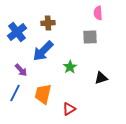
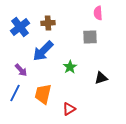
blue cross: moved 3 px right, 5 px up
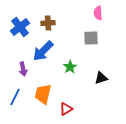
gray square: moved 1 px right, 1 px down
purple arrow: moved 2 px right, 1 px up; rotated 32 degrees clockwise
blue line: moved 4 px down
red triangle: moved 3 px left
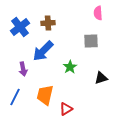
gray square: moved 3 px down
orange trapezoid: moved 2 px right, 1 px down
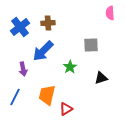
pink semicircle: moved 12 px right
gray square: moved 4 px down
orange trapezoid: moved 2 px right
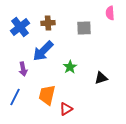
gray square: moved 7 px left, 17 px up
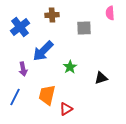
brown cross: moved 4 px right, 8 px up
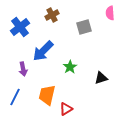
brown cross: rotated 24 degrees counterclockwise
gray square: moved 1 px up; rotated 14 degrees counterclockwise
